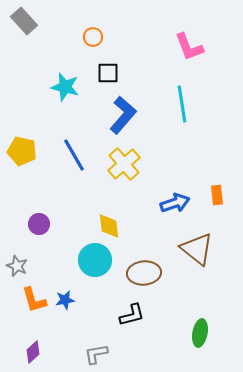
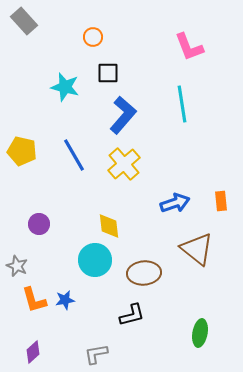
orange rectangle: moved 4 px right, 6 px down
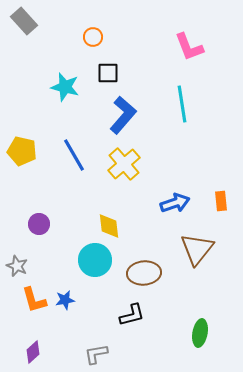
brown triangle: rotated 30 degrees clockwise
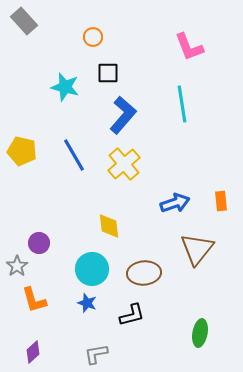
purple circle: moved 19 px down
cyan circle: moved 3 px left, 9 px down
gray star: rotated 15 degrees clockwise
blue star: moved 22 px right, 3 px down; rotated 30 degrees clockwise
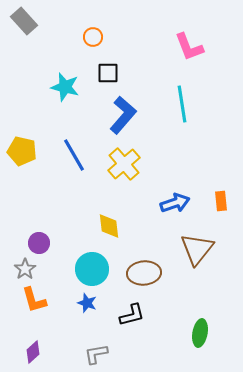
gray star: moved 8 px right, 3 px down
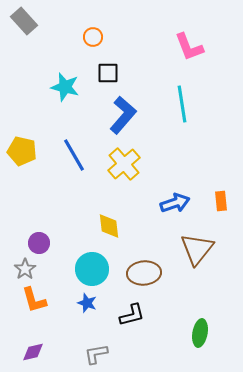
purple diamond: rotated 30 degrees clockwise
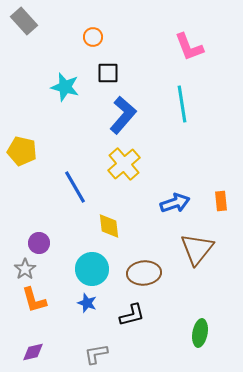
blue line: moved 1 px right, 32 px down
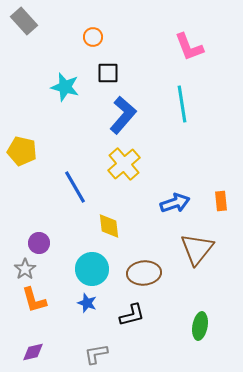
green ellipse: moved 7 px up
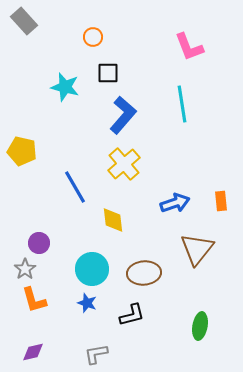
yellow diamond: moved 4 px right, 6 px up
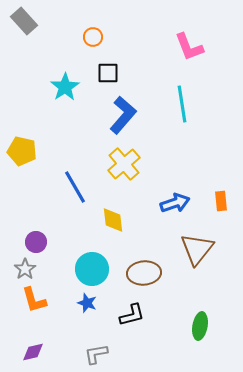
cyan star: rotated 24 degrees clockwise
purple circle: moved 3 px left, 1 px up
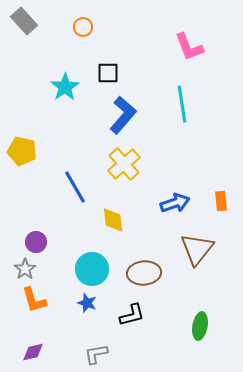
orange circle: moved 10 px left, 10 px up
